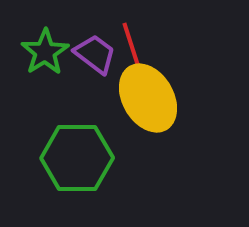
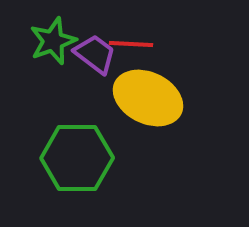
red line: rotated 69 degrees counterclockwise
green star: moved 8 px right, 11 px up; rotated 12 degrees clockwise
yellow ellipse: rotated 34 degrees counterclockwise
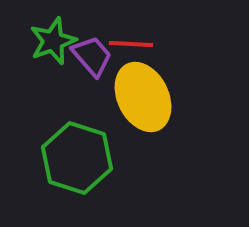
purple trapezoid: moved 3 px left, 2 px down; rotated 12 degrees clockwise
yellow ellipse: moved 5 px left, 1 px up; rotated 38 degrees clockwise
green hexagon: rotated 18 degrees clockwise
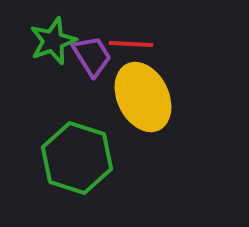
purple trapezoid: rotated 9 degrees clockwise
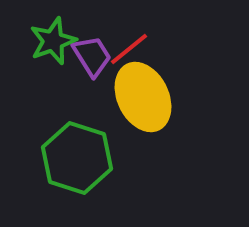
red line: moved 2 px left, 5 px down; rotated 42 degrees counterclockwise
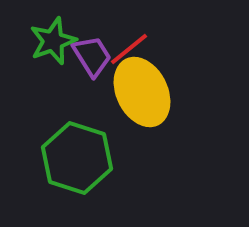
yellow ellipse: moved 1 px left, 5 px up
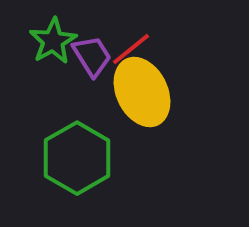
green star: rotated 9 degrees counterclockwise
red line: moved 2 px right
green hexagon: rotated 12 degrees clockwise
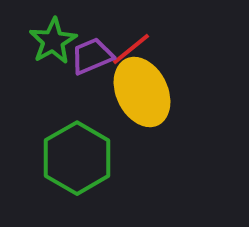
purple trapezoid: rotated 81 degrees counterclockwise
